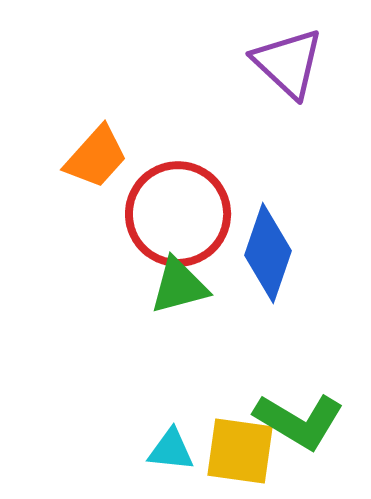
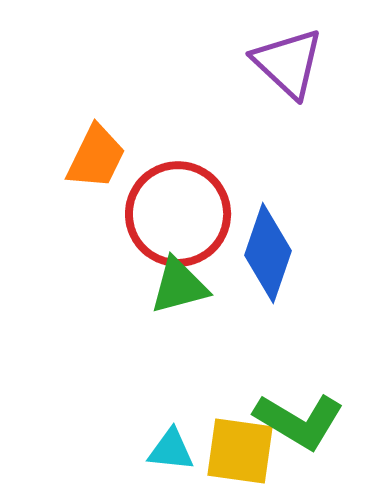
orange trapezoid: rotated 16 degrees counterclockwise
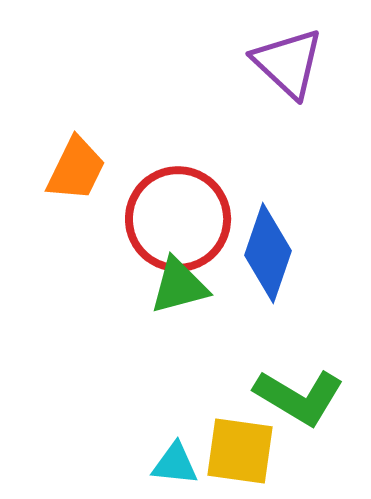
orange trapezoid: moved 20 px left, 12 px down
red circle: moved 5 px down
green L-shape: moved 24 px up
cyan triangle: moved 4 px right, 14 px down
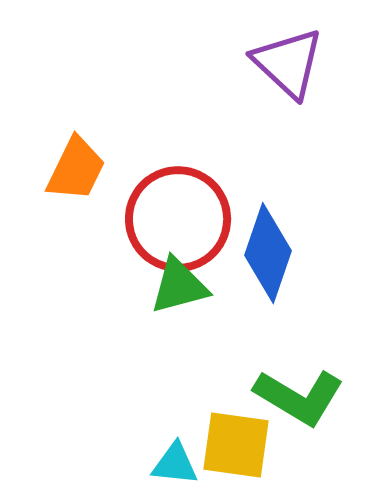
yellow square: moved 4 px left, 6 px up
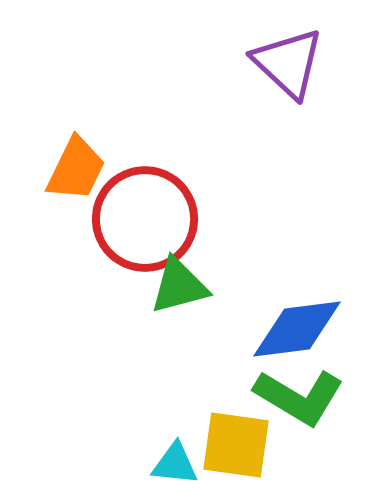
red circle: moved 33 px left
blue diamond: moved 29 px right, 76 px down; rotated 64 degrees clockwise
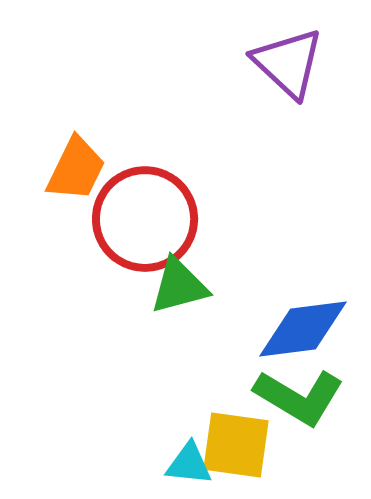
blue diamond: moved 6 px right
cyan triangle: moved 14 px right
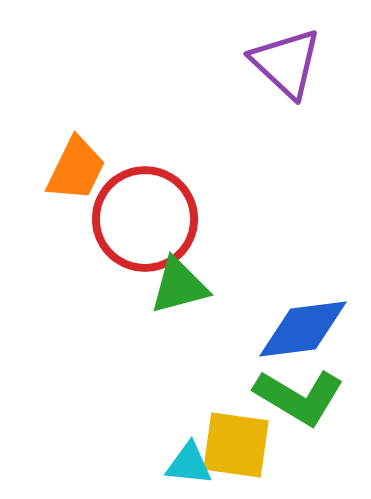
purple triangle: moved 2 px left
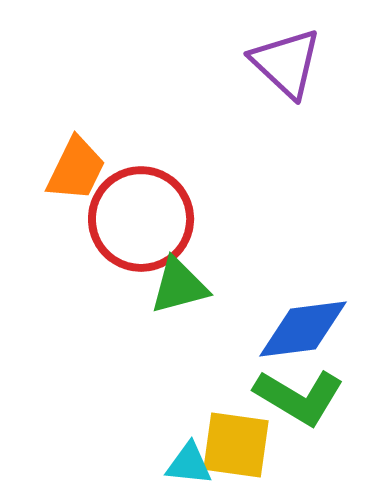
red circle: moved 4 px left
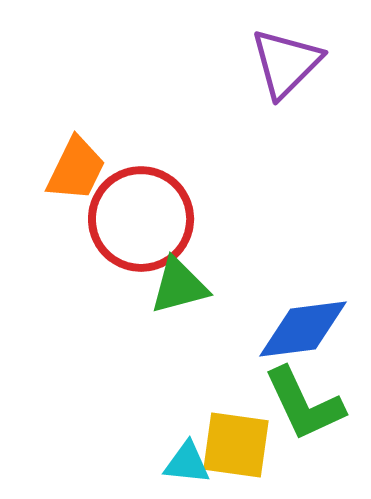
purple triangle: rotated 32 degrees clockwise
green L-shape: moved 5 px right, 7 px down; rotated 34 degrees clockwise
cyan triangle: moved 2 px left, 1 px up
